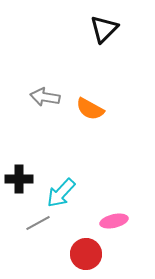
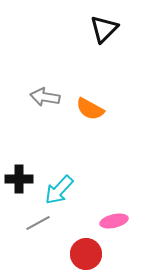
cyan arrow: moved 2 px left, 3 px up
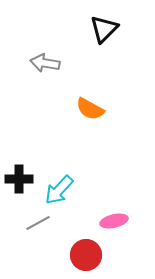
gray arrow: moved 34 px up
red circle: moved 1 px down
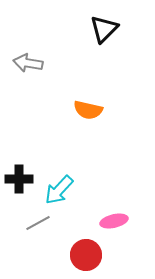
gray arrow: moved 17 px left
orange semicircle: moved 2 px left, 1 px down; rotated 16 degrees counterclockwise
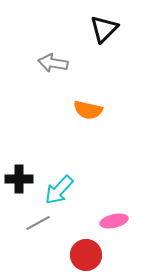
gray arrow: moved 25 px right
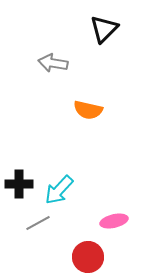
black cross: moved 5 px down
red circle: moved 2 px right, 2 px down
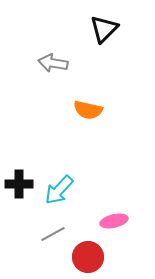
gray line: moved 15 px right, 11 px down
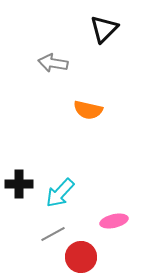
cyan arrow: moved 1 px right, 3 px down
red circle: moved 7 px left
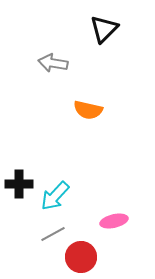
cyan arrow: moved 5 px left, 3 px down
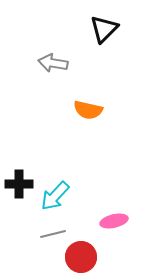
gray line: rotated 15 degrees clockwise
